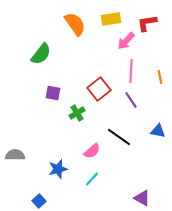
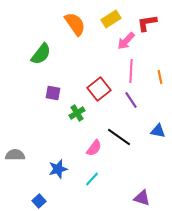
yellow rectangle: rotated 24 degrees counterclockwise
pink semicircle: moved 2 px right, 3 px up; rotated 12 degrees counterclockwise
purple triangle: rotated 12 degrees counterclockwise
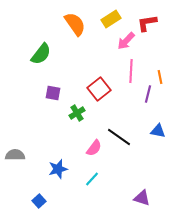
purple line: moved 17 px right, 6 px up; rotated 48 degrees clockwise
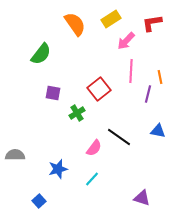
red L-shape: moved 5 px right
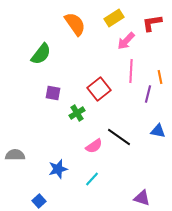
yellow rectangle: moved 3 px right, 1 px up
pink semicircle: moved 2 px up; rotated 18 degrees clockwise
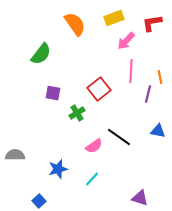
yellow rectangle: rotated 12 degrees clockwise
purple triangle: moved 2 px left
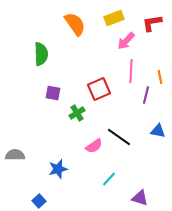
green semicircle: rotated 40 degrees counterclockwise
red square: rotated 15 degrees clockwise
purple line: moved 2 px left, 1 px down
cyan line: moved 17 px right
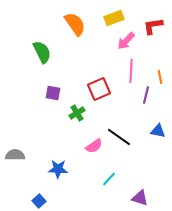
red L-shape: moved 1 px right, 3 px down
green semicircle: moved 1 px right, 2 px up; rotated 25 degrees counterclockwise
blue star: rotated 18 degrees clockwise
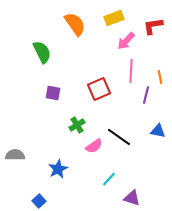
green cross: moved 12 px down
blue star: rotated 30 degrees counterclockwise
purple triangle: moved 8 px left
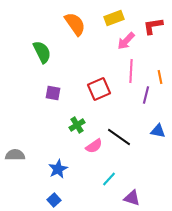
blue square: moved 15 px right, 1 px up
